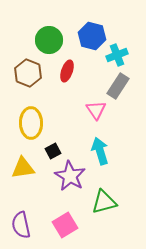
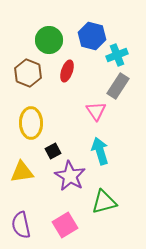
pink triangle: moved 1 px down
yellow triangle: moved 1 px left, 4 px down
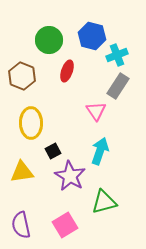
brown hexagon: moved 6 px left, 3 px down
cyan arrow: rotated 36 degrees clockwise
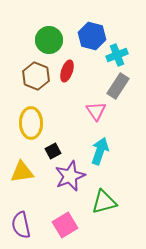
brown hexagon: moved 14 px right
purple star: rotated 20 degrees clockwise
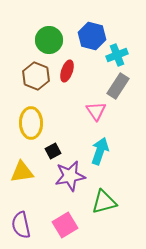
purple star: rotated 12 degrees clockwise
